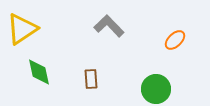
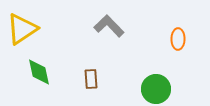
orange ellipse: moved 3 px right, 1 px up; rotated 45 degrees counterclockwise
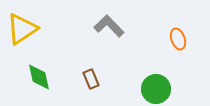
orange ellipse: rotated 20 degrees counterclockwise
green diamond: moved 5 px down
brown rectangle: rotated 18 degrees counterclockwise
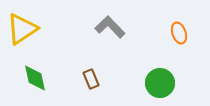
gray L-shape: moved 1 px right, 1 px down
orange ellipse: moved 1 px right, 6 px up
green diamond: moved 4 px left, 1 px down
green circle: moved 4 px right, 6 px up
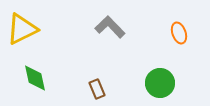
yellow triangle: rotated 8 degrees clockwise
brown rectangle: moved 6 px right, 10 px down
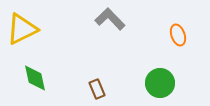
gray L-shape: moved 8 px up
orange ellipse: moved 1 px left, 2 px down
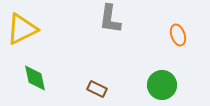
gray L-shape: rotated 128 degrees counterclockwise
green circle: moved 2 px right, 2 px down
brown rectangle: rotated 42 degrees counterclockwise
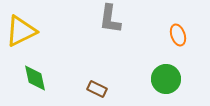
yellow triangle: moved 1 px left, 2 px down
green circle: moved 4 px right, 6 px up
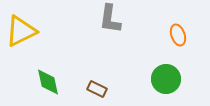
green diamond: moved 13 px right, 4 px down
